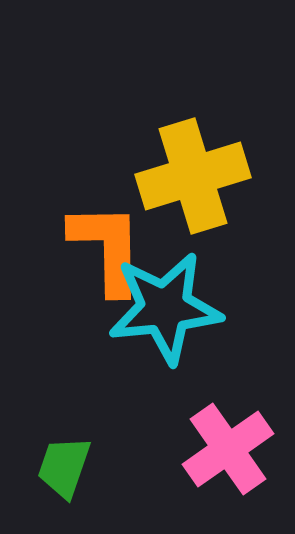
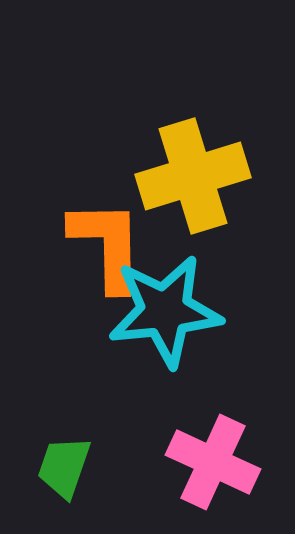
orange L-shape: moved 3 px up
cyan star: moved 3 px down
pink cross: moved 15 px left, 13 px down; rotated 30 degrees counterclockwise
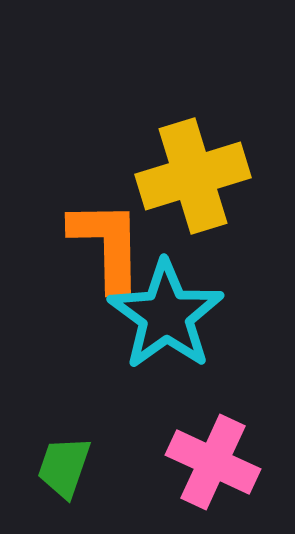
cyan star: moved 1 px right, 4 px down; rotated 30 degrees counterclockwise
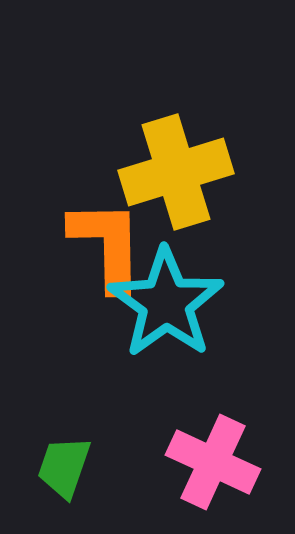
yellow cross: moved 17 px left, 4 px up
cyan star: moved 12 px up
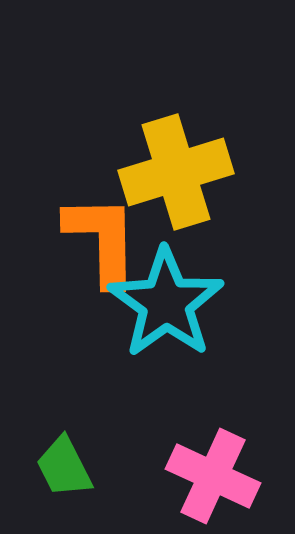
orange L-shape: moved 5 px left, 5 px up
pink cross: moved 14 px down
green trapezoid: rotated 46 degrees counterclockwise
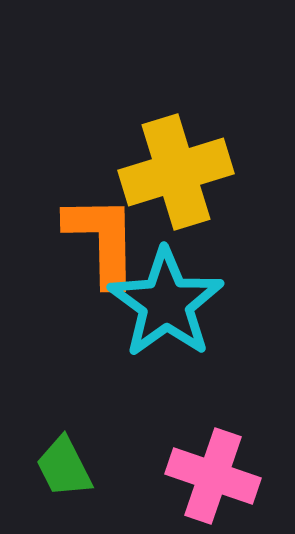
pink cross: rotated 6 degrees counterclockwise
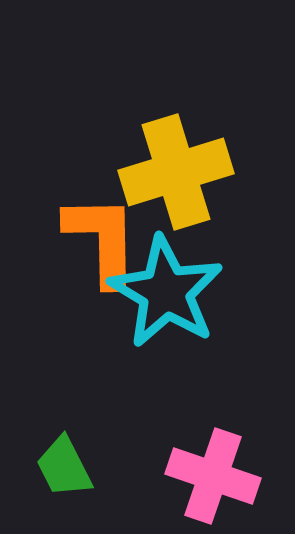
cyan star: moved 11 px up; rotated 5 degrees counterclockwise
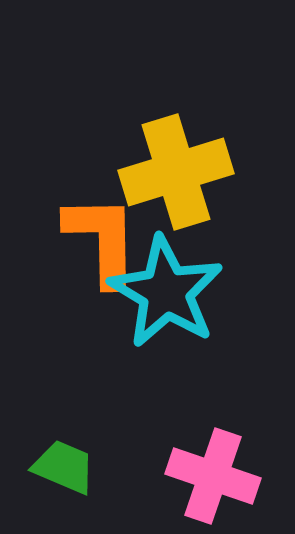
green trapezoid: rotated 140 degrees clockwise
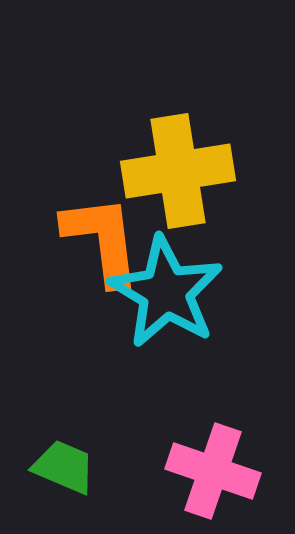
yellow cross: moved 2 px right, 1 px up; rotated 8 degrees clockwise
orange L-shape: rotated 6 degrees counterclockwise
pink cross: moved 5 px up
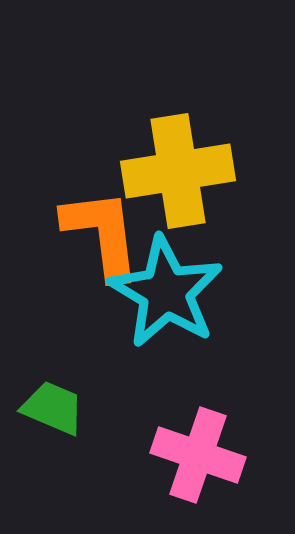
orange L-shape: moved 6 px up
green trapezoid: moved 11 px left, 59 px up
pink cross: moved 15 px left, 16 px up
